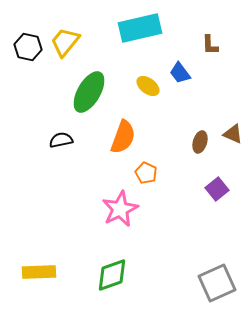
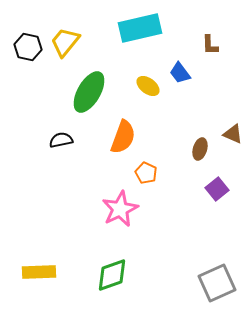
brown ellipse: moved 7 px down
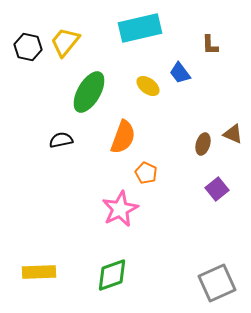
brown ellipse: moved 3 px right, 5 px up
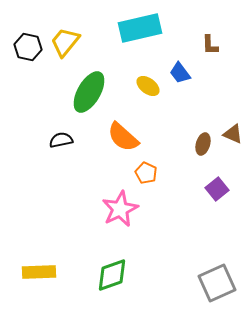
orange semicircle: rotated 112 degrees clockwise
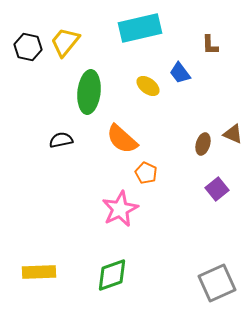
green ellipse: rotated 24 degrees counterclockwise
orange semicircle: moved 1 px left, 2 px down
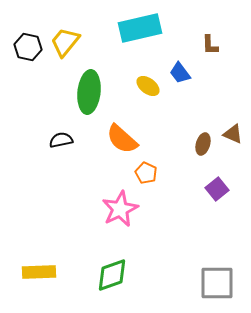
gray square: rotated 24 degrees clockwise
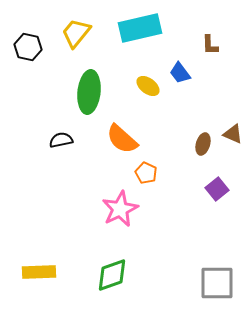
yellow trapezoid: moved 11 px right, 9 px up
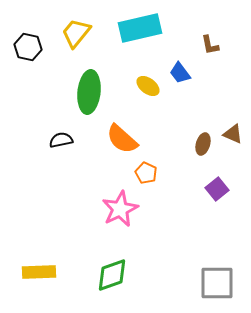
brown L-shape: rotated 10 degrees counterclockwise
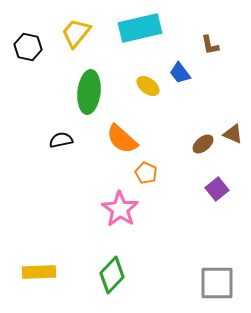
brown ellipse: rotated 35 degrees clockwise
pink star: rotated 12 degrees counterclockwise
green diamond: rotated 27 degrees counterclockwise
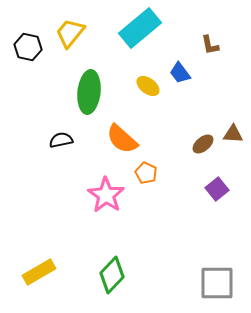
cyan rectangle: rotated 27 degrees counterclockwise
yellow trapezoid: moved 6 px left
brown triangle: rotated 20 degrees counterclockwise
pink star: moved 14 px left, 14 px up
yellow rectangle: rotated 28 degrees counterclockwise
